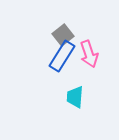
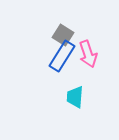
gray square: rotated 20 degrees counterclockwise
pink arrow: moved 1 px left
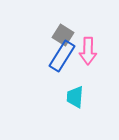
pink arrow: moved 3 px up; rotated 20 degrees clockwise
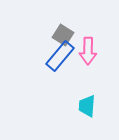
blue rectangle: moved 2 px left; rotated 8 degrees clockwise
cyan trapezoid: moved 12 px right, 9 px down
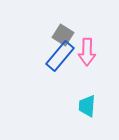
pink arrow: moved 1 px left, 1 px down
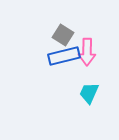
blue rectangle: moved 4 px right; rotated 36 degrees clockwise
cyan trapezoid: moved 2 px right, 13 px up; rotated 20 degrees clockwise
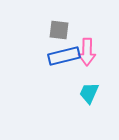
gray square: moved 4 px left, 5 px up; rotated 25 degrees counterclockwise
